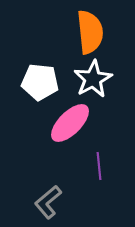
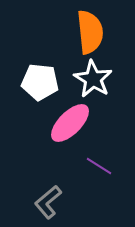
white star: rotated 12 degrees counterclockwise
purple line: rotated 52 degrees counterclockwise
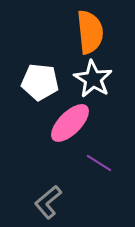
purple line: moved 3 px up
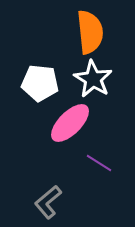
white pentagon: moved 1 px down
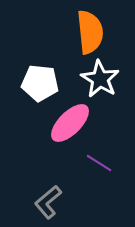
white star: moved 7 px right
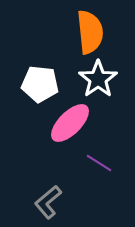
white star: moved 2 px left; rotated 6 degrees clockwise
white pentagon: moved 1 px down
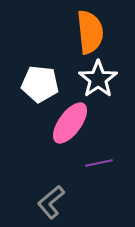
pink ellipse: rotated 9 degrees counterclockwise
purple line: rotated 44 degrees counterclockwise
gray L-shape: moved 3 px right
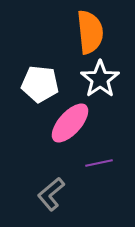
white star: moved 2 px right
pink ellipse: rotated 6 degrees clockwise
gray L-shape: moved 8 px up
